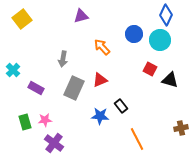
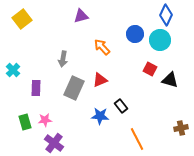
blue circle: moved 1 px right
purple rectangle: rotated 63 degrees clockwise
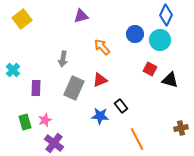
pink star: rotated 16 degrees counterclockwise
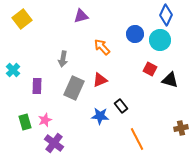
purple rectangle: moved 1 px right, 2 px up
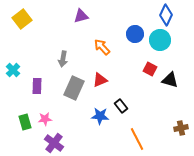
pink star: moved 1 px up; rotated 16 degrees clockwise
